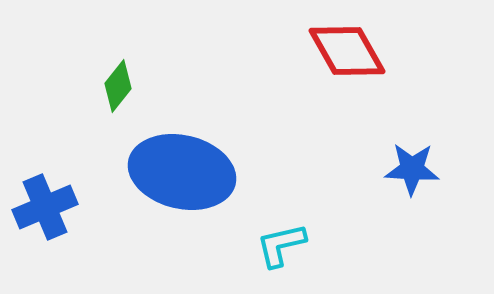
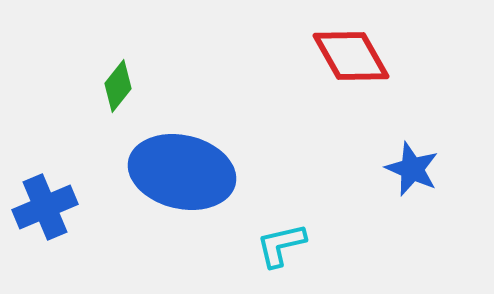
red diamond: moved 4 px right, 5 px down
blue star: rotated 20 degrees clockwise
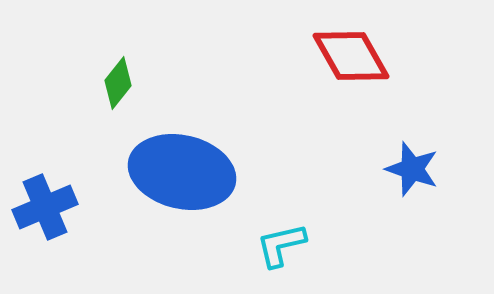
green diamond: moved 3 px up
blue star: rotated 4 degrees counterclockwise
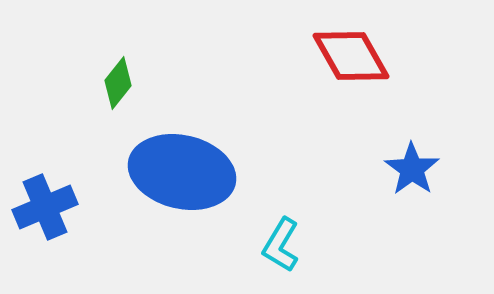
blue star: rotated 16 degrees clockwise
cyan L-shape: rotated 46 degrees counterclockwise
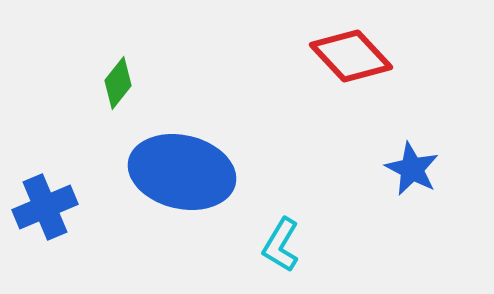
red diamond: rotated 14 degrees counterclockwise
blue star: rotated 8 degrees counterclockwise
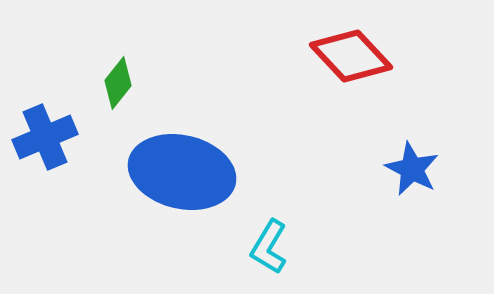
blue cross: moved 70 px up
cyan L-shape: moved 12 px left, 2 px down
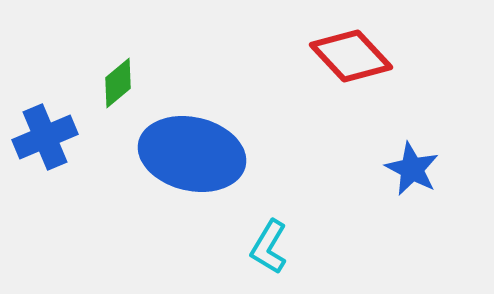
green diamond: rotated 12 degrees clockwise
blue ellipse: moved 10 px right, 18 px up
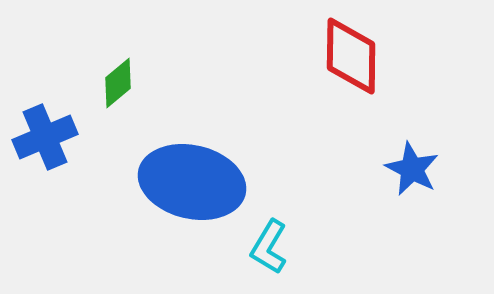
red diamond: rotated 44 degrees clockwise
blue ellipse: moved 28 px down
